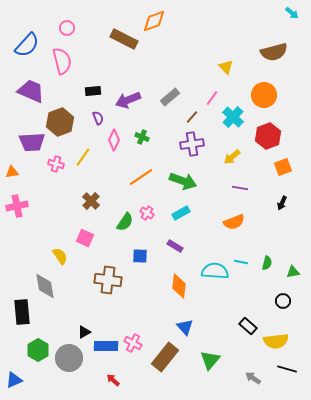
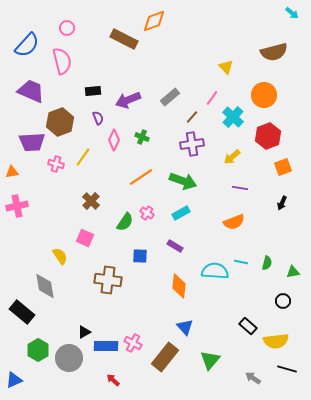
black rectangle at (22, 312): rotated 45 degrees counterclockwise
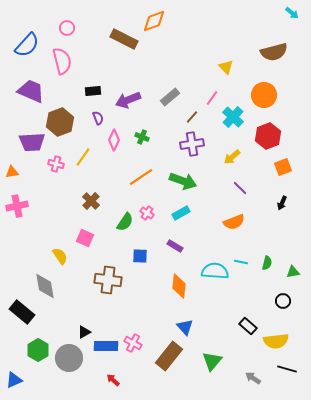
purple line at (240, 188): rotated 35 degrees clockwise
brown rectangle at (165, 357): moved 4 px right, 1 px up
green triangle at (210, 360): moved 2 px right, 1 px down
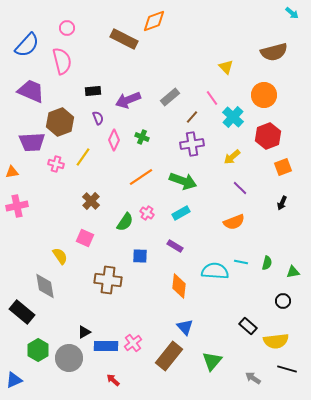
pink line at (212, 98): rotated 70 degrees counterclockwise
pink cross at (133, 343): rotated 24 degrees clockwise
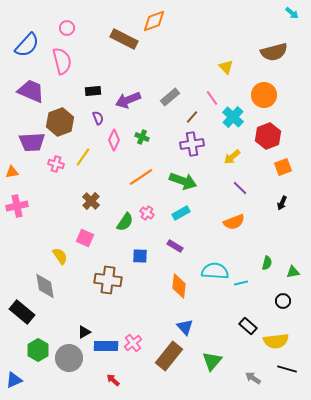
cyan line at (241, 262): moved 21 px down; rotated 24 degrees counterclockwise
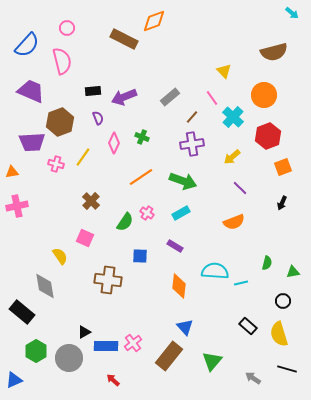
yellow triangle at (226, 67): moved 2 px left, 4 px down
purple arrow at (128, 100): moved 4 px left, 3 px up
pink diamond at (114, 140): moved 3 px down
yellow semicircle at (276, 341): moved 3 px right, 7 px up; rotated 80 degrees clockwise
green hexagon at (38, 350): moved 2 px left, 1 px down
